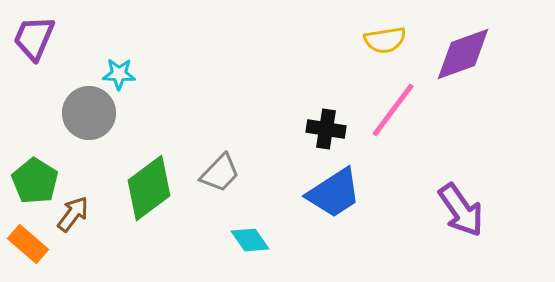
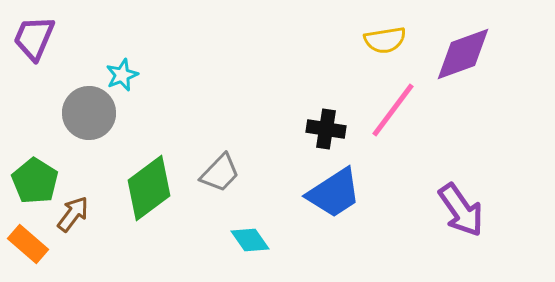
cyan star: moved 3 px right, 1 px down; rotated 24 degrees counterclockwise
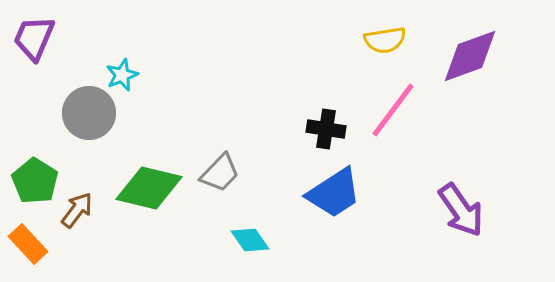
purple diamond: moved 7 px right, 2 px down
green diamond: rotated 50 degrees clockwise
brown arrow: moved 4 px right, 4 px up
orange rectangle: rotated 6 degrees clockwise
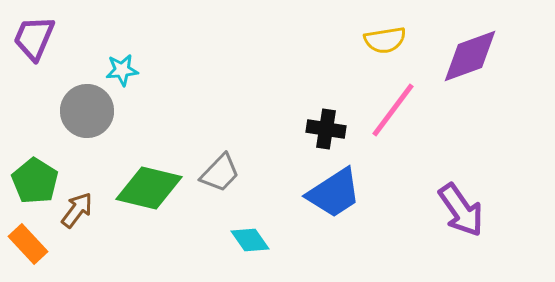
cyan star: moved 5 px up; rotated 16 degrees clockwise
gray circle: moved 2 px left, 2 px up
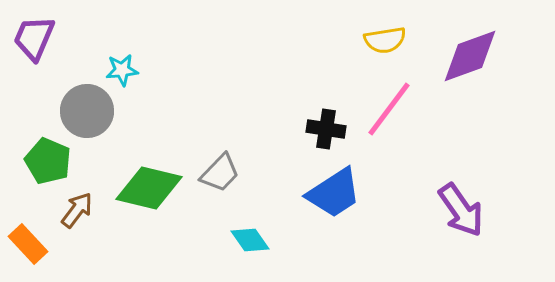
pink line: moved 4 px left, 1 px up
green pentagon: moved 13 px right, 20 px up; rotated 9 degrees counterclockwise
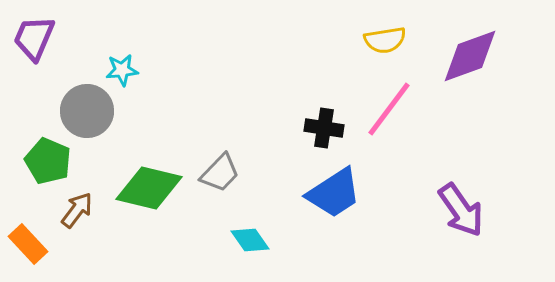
black cross: moved 2 px left, 1 px up
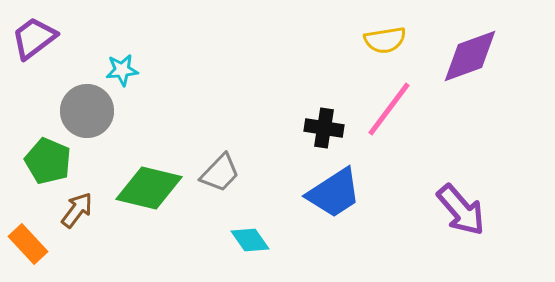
purple trapezoid: rotated 30 degrees clockwise
purple arrow: rotated 6 degrees counterclockwise
